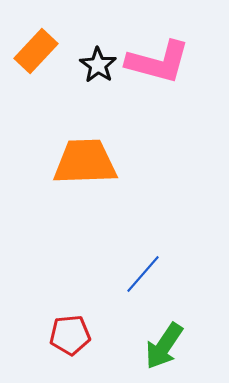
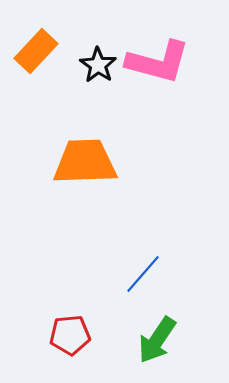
green arrow: moved 7 px left, 6 px up
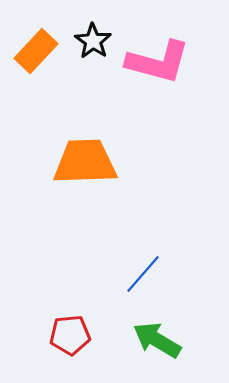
black star: moved 5 px left, 24 px up
green arrow: rotated 87 degrees clockwise
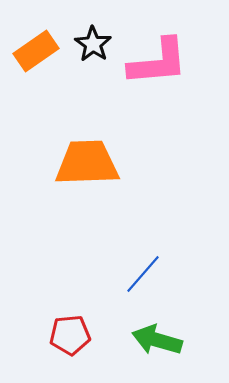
black star: moved 3 px down
orange rectangle: rotated 12 degrees clockwise
pink L-shape: rotated 20 degrees counterclockwise
orange trapezoid: moved 2 px right, 1 px down
green arrow: rotated 15 degrees counterclockwise
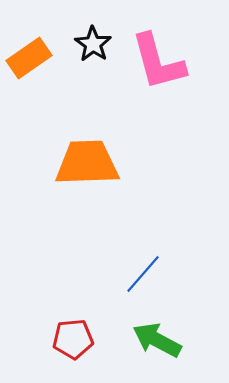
orange rectangle: moved 7 px left, 7 px down
pink L-shape: rotated 80 degrees clockwise
red pentagon: moved 3 px right, 4 px down
green arrow: rotated 12 degrees clockwise
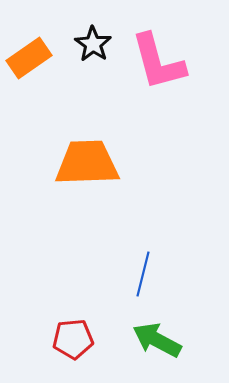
blue line: rotated 27 degrees counterclockwise
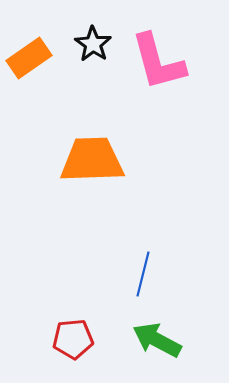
orange trapezoid: moved 5 px right, 3 px up
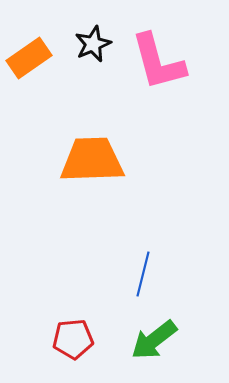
black star: rotated 15 degrees clockwise
green arrow: moved 3 px left; rotated 66 degrees counterclockwise
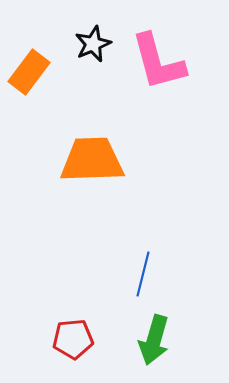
orange rectangle: moved 14 px down; rotated 18 degrees counterclockwise
green arrow: rotated 36 degrees counterclockwise
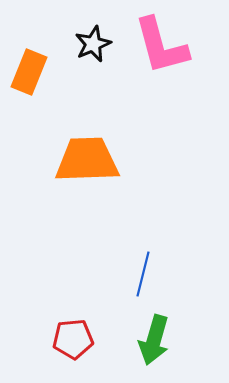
pink L-shape: moved 3 px right, 16 px up
orange rectangle: rotated 15 degrees counterclockwise
orange trapezoid: moved 5 px left
